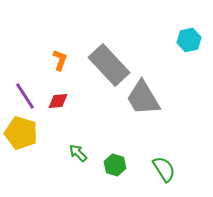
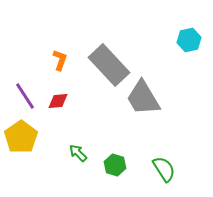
yellow pentagon: moved 4 px down; rotated 20 degrees clockwise
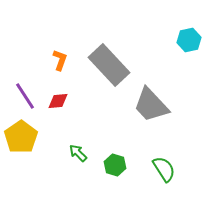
gray trapezoid: moved 8 px right, 7 px down; rotated 12 degrees counterclockwise
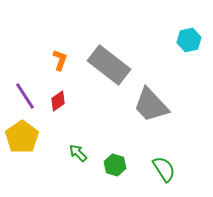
gray rectangle: rotated 9 degrees counterclockwise
red diamond: rotated 30 degrees counterclockwise
yellow pentagon: moved 1 px right
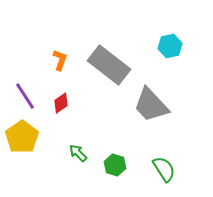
cyan hexagon: moved 19 px left, 6 px down
red diamond: moved 3 px right, 2 px down
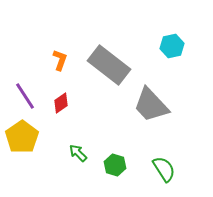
cyan hexagon: moved 2 px right
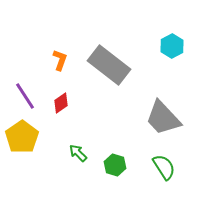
cyan hexagon: rotated 15 degrees counterclockwise
gray trapezoid: moved 12 px right, 13 px down
green semicircle: moved 2 px up
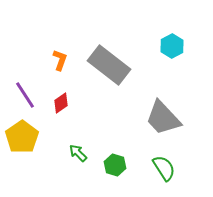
purple line: moved 1 px up
green semicircle: moved 1 px down
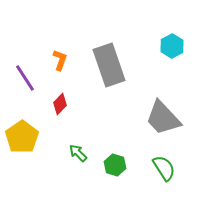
gray rectangle: rotated 33 degrees clockwise
purple line: moved 17 px up
red diamond: moved 1 px left, 1 px down; rotated 10 degrees counterclockwise
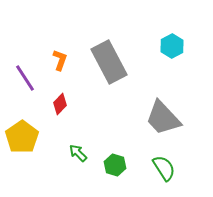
gray rectangle: moved 3 px up; rotated 9 degrees counterclockwise
